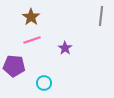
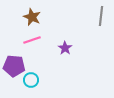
brown star: moved 1 px right; rotated 12 degrees counterclockwise
cyan circle: moved 13 px left, 3 px up
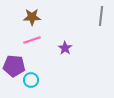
brown star: rotated 24 degrees counterclockwise
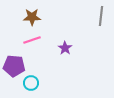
cyan circle: moved 3 px down
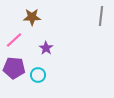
pink line: moved 18 px left; rotated 24 degrees counterclockwise
purple star: moved 19 px left
purple pentagon: moved 2 px down
cyan circle: moved 7 px right, 8 px up
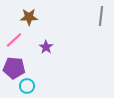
brown star: moved 3 px left
purple star: moved 1 px up
cyan circle: moved 11 px left, 11 px down
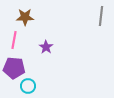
brown star: moved 4 px left
pink line: rotated 36 degrees counterclockwise
cyan circle: moved 1 px right
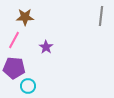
pink line: rotated 18 degrees clockwise
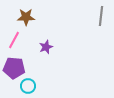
brown star: moved 1 px right
purple star: rotated 16 degrees clockwise
